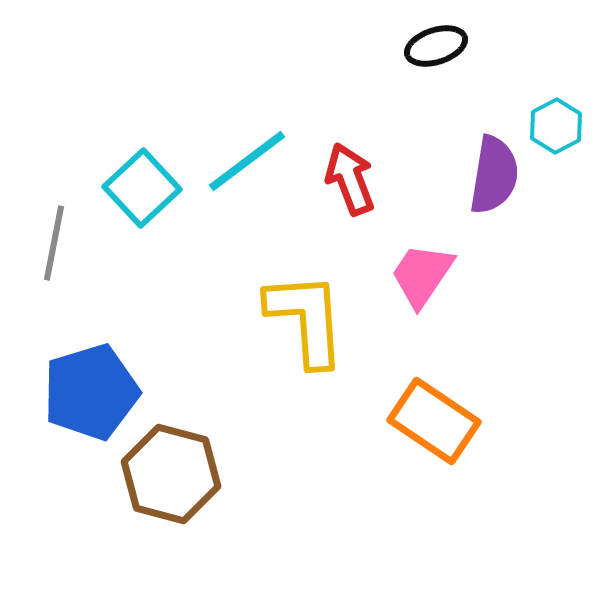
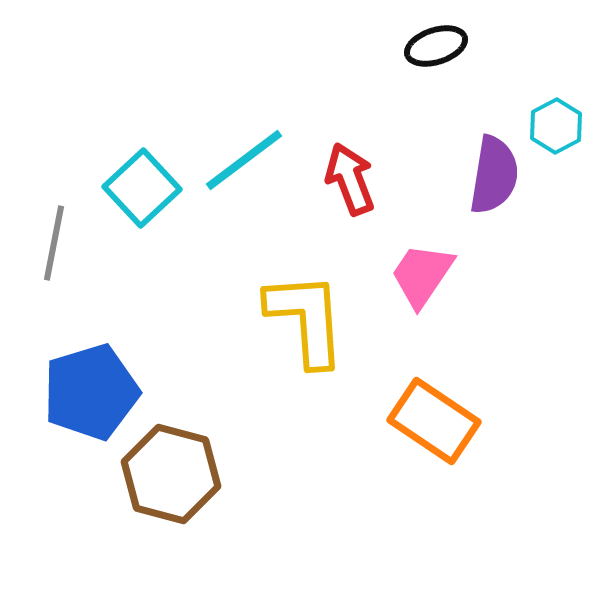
cyan line: moved 3 px left, 1 px up
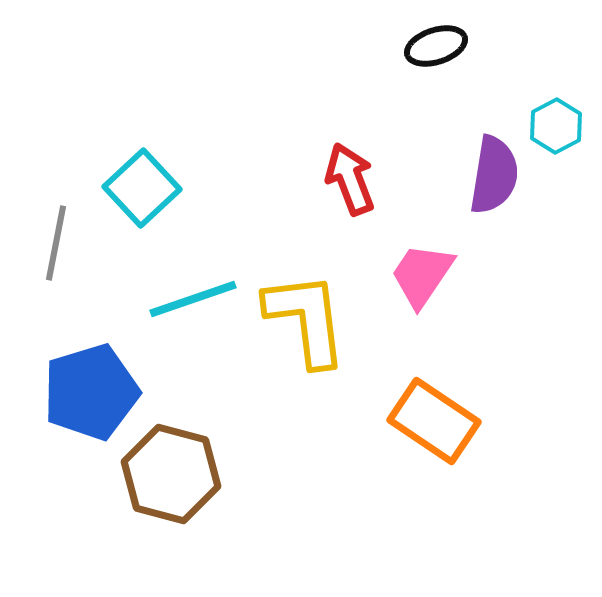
cyan line: moved 51 px left, 139 px down; rotated 18 degrees clockwise
gray line: moved 2 px right
yellow L-shape: rotated 3 degrees counterclockwise
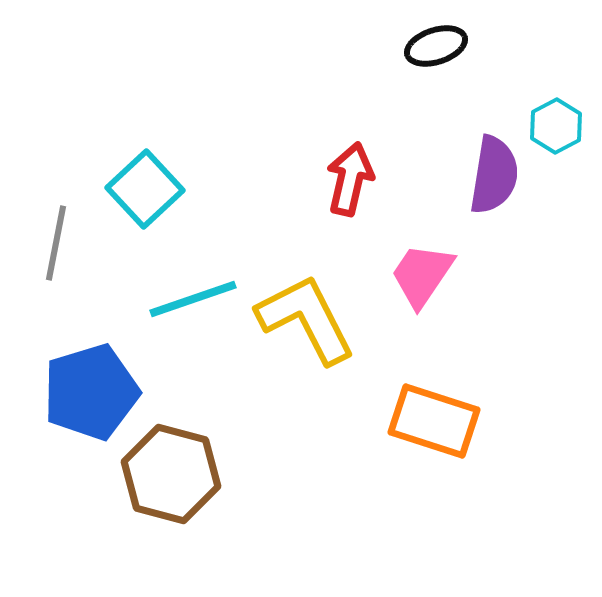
red arrow: rotated 34 degrees clockwise
cyan square: moved 3 px right, 1 px down
yellow L-shape: rotated 20 degrees counterclockwise
orange rectangle: rotated 16 degrees counterclockwise
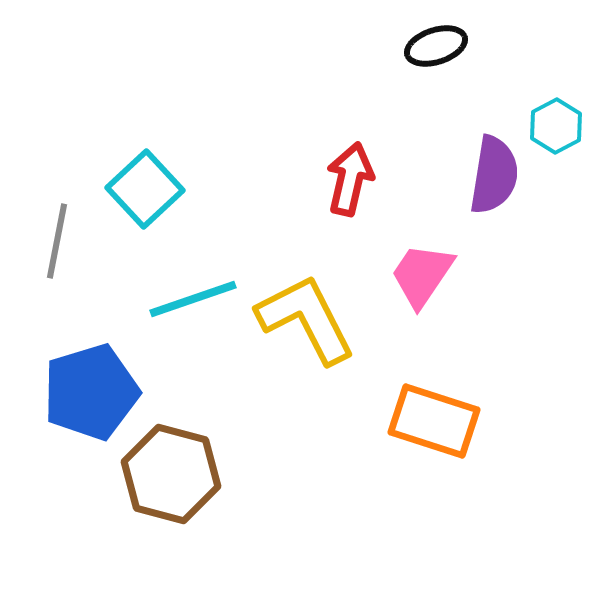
gray line: moved 1 px right, 2 px up
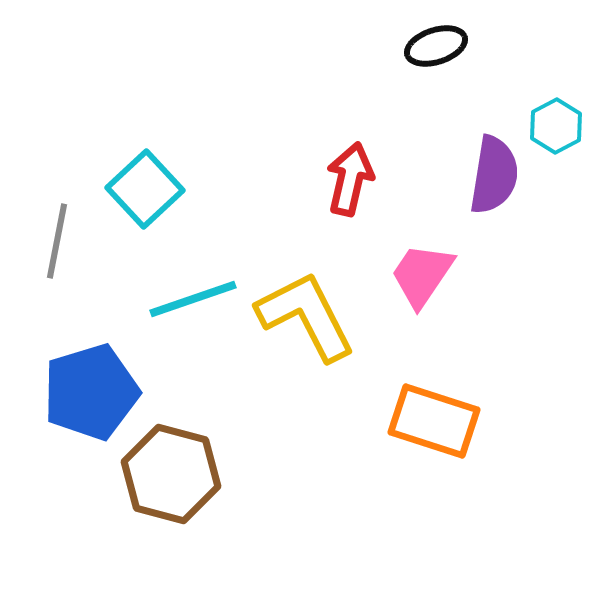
yellow L-shape: moved 3 px up
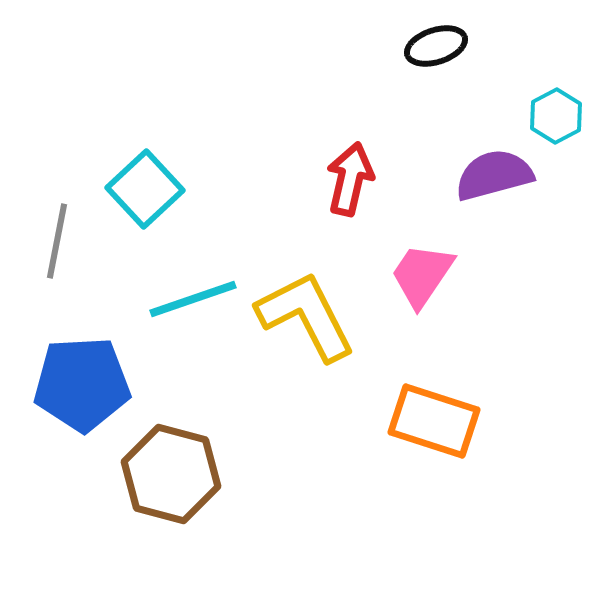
cyan hexagon: moved 10 px up
purple semicircle: rotated 114 degrees counterclockwise
blue pentagon: moved 9 px left, 8 px up; rotated 14 degrees clockwise
